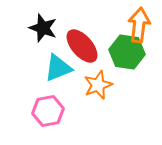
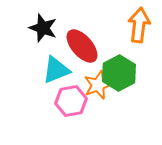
green hexagon: moved 8 px left, 21 px down; rotated 24 degrees clockwise
cyan triangle: moved 2 px left, 2 px down
pink hexagon: moved 23 px right, 10 px up
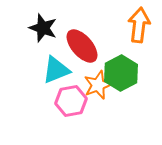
green hexagon: moved 2 px right
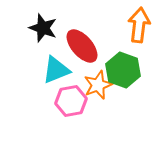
green hexagon: moved 2 px right, 3 px up; rotated 12 degrees counterclockwise
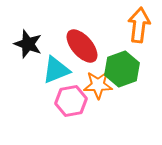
black star: moved 15 px left, 16 px down
green hexagon: moved 1 px left, 1 px up; rotated 20 degrees clockwise
orange star: rotated 20 degrees clockwise
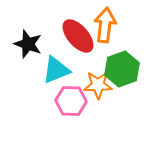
orange arrow: moved 34 px left
red ellipse: moved 4 px left, 10 px up
pink hexagon: rotated 12 degrees clockwise
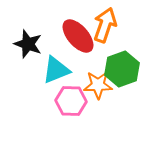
orange arrow: rotated 12 degrees clockwise
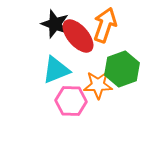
black star: moved 27 px right, 20 px up
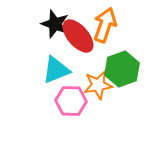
orange star: rotated 8 degrees counterclockwise
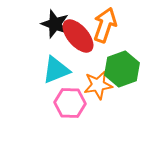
pink hexagon: moved 1 px left, 2 px down
